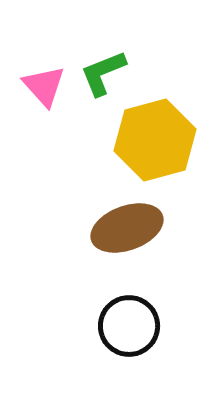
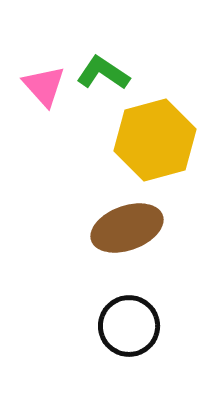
green L-shape: rotated 56 degrees clockwise
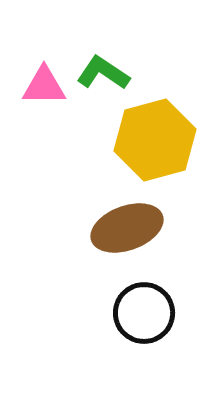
pink triangle: rotated 48 degrees counterclockwise
black circle: moved 15 px right, 13 px up
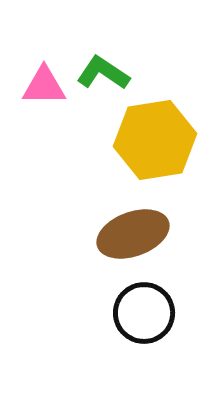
yellow hexagon: rotated 6 degrees clockwise
brown ellipse: moved 6 px right, 6 px down
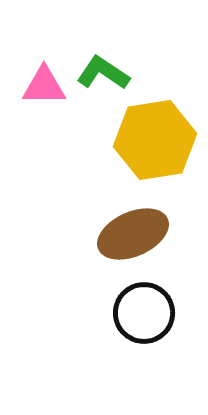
brown ellipse: rotated 4 degrees counterclockwise
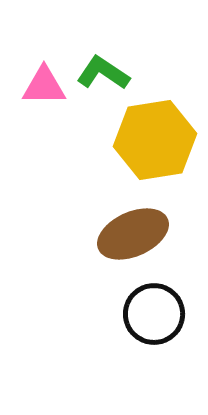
black circle: moved 10 px right, 1 px down
